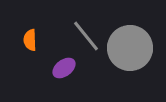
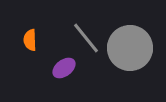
gray line: moved 2 px down
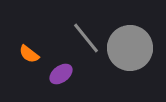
orange semicircle: moved 1 px left, 14 px down; rotated 50 degrees counterclockwise
purple ellipse: moved 3 px left, 6 px down
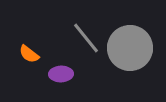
purple ellipse: rotated 35 degrees clockwise
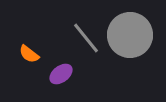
gray circle: moved 13 px up
purple ellipse: rotated 35 degrees counterclockwise
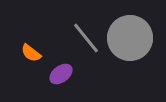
gray circle: moved 3 px down
orange semicircle: moved 2 px right, 1 px up
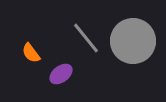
gray circle: moved 3 px right, 3 px down
orange semicircle: rotated 15 degrees clockwise
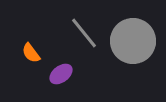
gray line: moved 2 px left, 5 px up
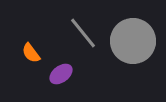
gray line: moved 1 px left
